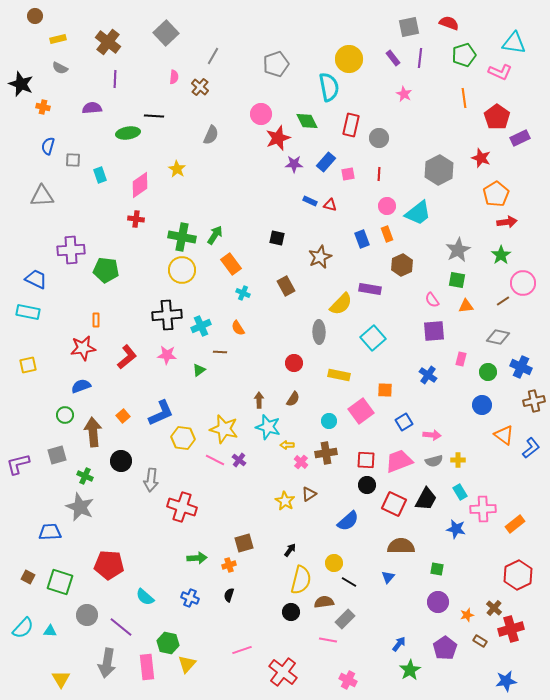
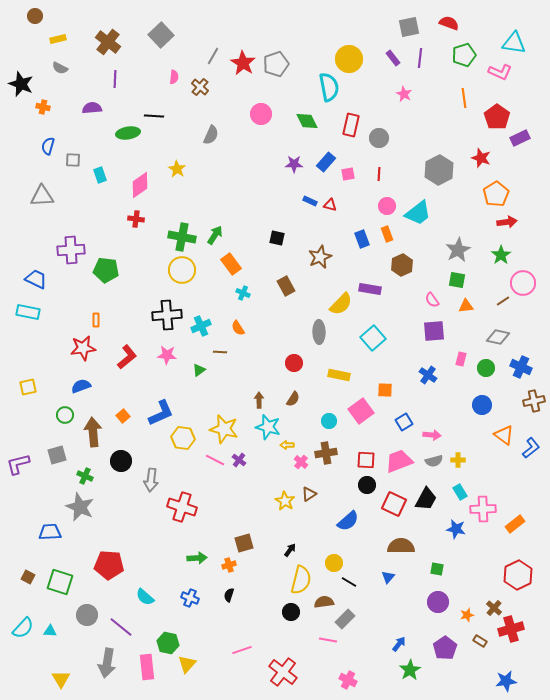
gray square at (166, 33): moved 5 px left, 2 px down
red star at (278, 138): moved 35 px left, 75 px up; rotated 20 degrees counterclockwise
yellow square at (28, 365): moved 22 px down
green circle at (488, 372): moved 2 px left, 4 px up
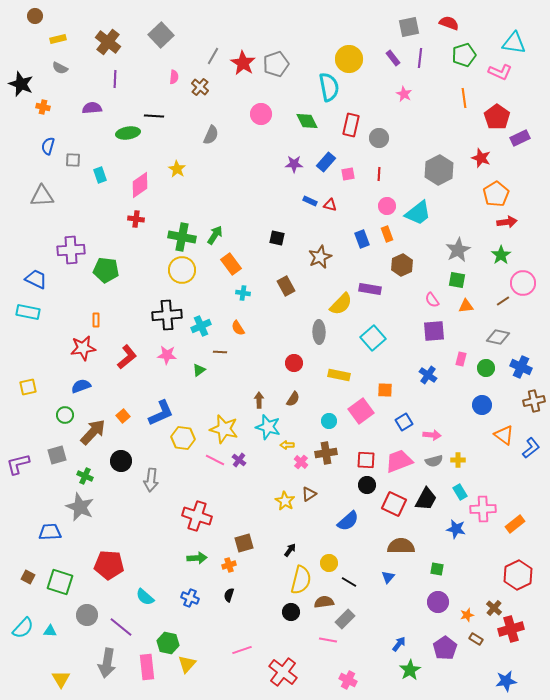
cyan cross at (243, 293): rotated 16 degrees counterclockwise
brown arrow at (93, 432): rotated 48 degrees clockwise
red cross at (182, 507): moved 15 px right, 9 px down
yellow circle at (334, 563): moved 5 px left
brown rectangle at (480, 641): moved 4 px left, 2 px up
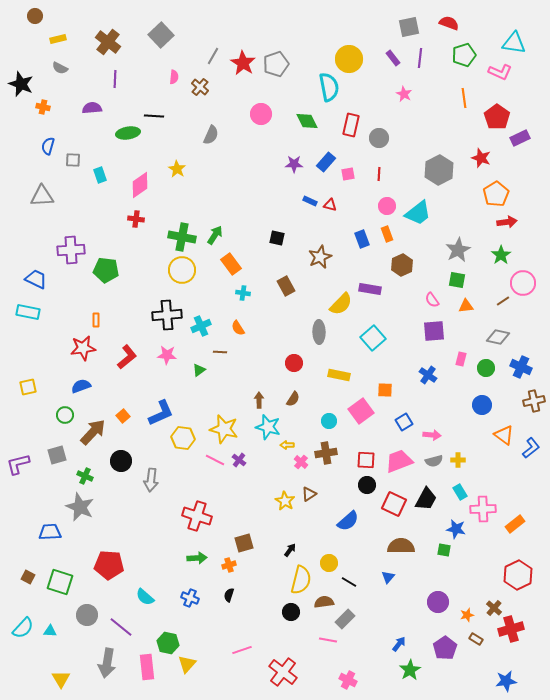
green square at (437, 569): moved 7 px right, 19 px up
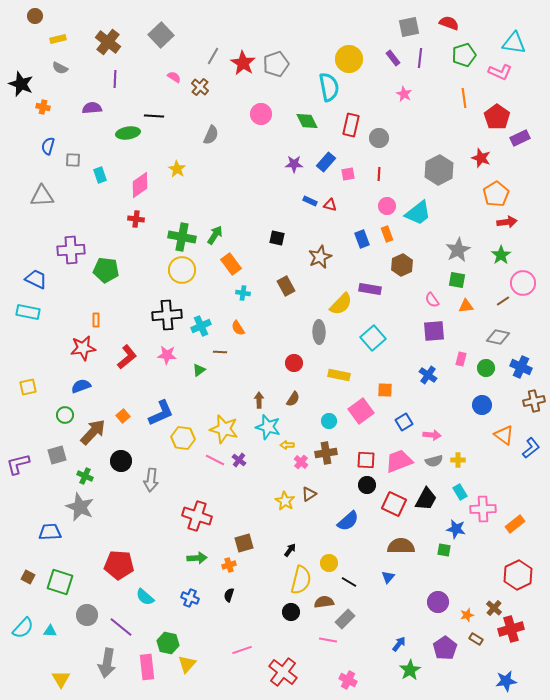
pink semicircle at (174, 77): rotated 64 degrees counterclockwise
red pentagon at (109, 565): moved 10 px right
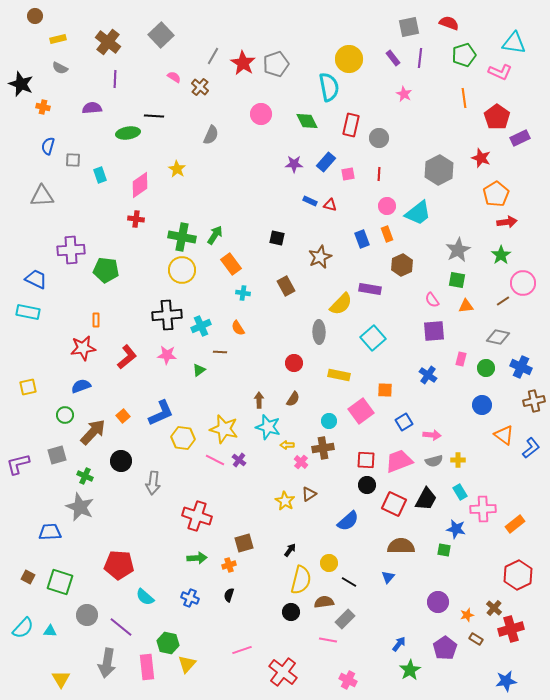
brown cross at (326, 453): moved 3 px left, 5 px up
gray arrow at (151, 480): moved 2 px right, 3 px down
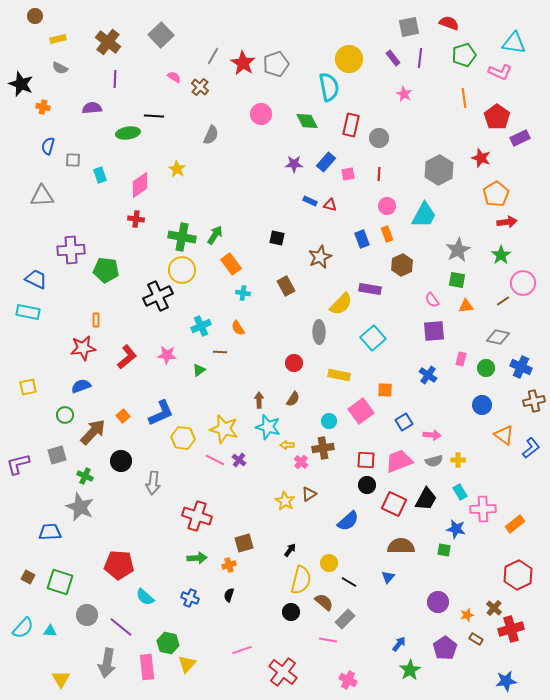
cyan trapezoid at (418, 213): moved 6 px right, 2 px down; rotated 24 degrees counterclockwise
black cross at (167, 315): moved 9 px left, 19 px up; rotated 20 degrees counterclockwise
brown semicircle at (324, 602): rotated 48 degrees clockwise
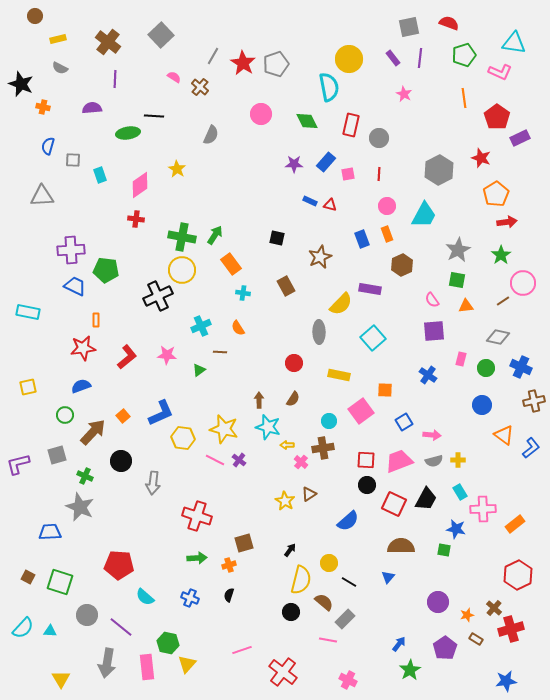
blue trapezoid at (36, 279): moved 39 px right, 7 px down
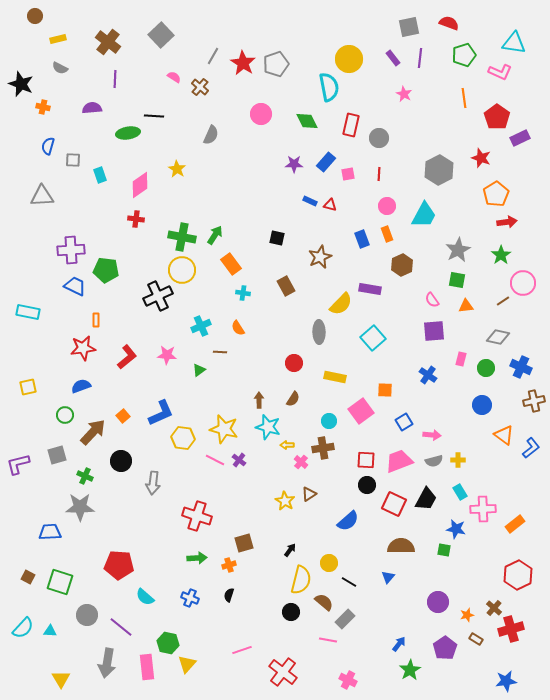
yellow rectangle at (339, 375): moved 4 px left, 2 px down
gray star at (80, 507): rotated 24 degrees counterclockwise
